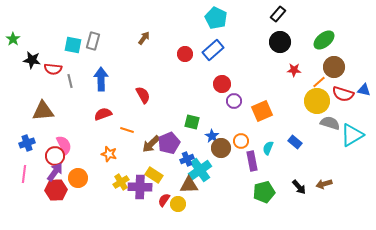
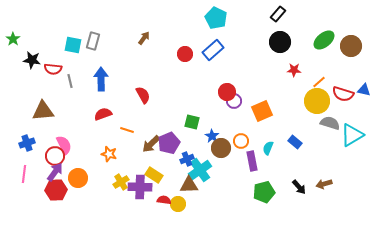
brown circle at (334, 67): moved 17 px right, 21 px up
red circle at (222, 84): moved 5 px right, 8 px down
red semicircle at (164, 200): rotated 64 degrees clockwise
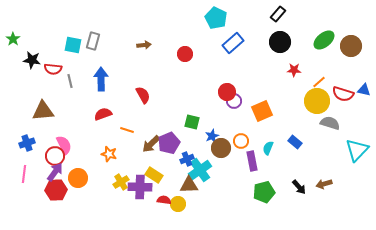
brown arrow at (144, 38): moved 7 px down; rotated 48 degrees clockwise
blue rectangle at (213, 50): moved 20 px right, 7 px up
cyan triangle at (352, 135): moved 5 px right, 15 px down; rotated 15 degrees counterclockwise
blue star at (212, 136): rotated 16 degrees clockwise
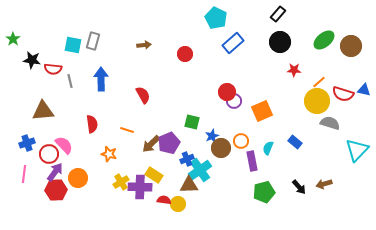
red semicircle at (103, 114): moved 11 px left, 10 px down; rotated 102 degrees clockwise
pink semicircle at (64, 145): rotated 18 degrees counterclockwise
red circle at (55, 156): moved 6 px left, 2 px up
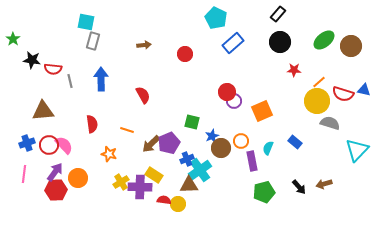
cyan square at (73, 45): moved 13 px right, 23 px up
red circle at (49, 154): moved 9 px up
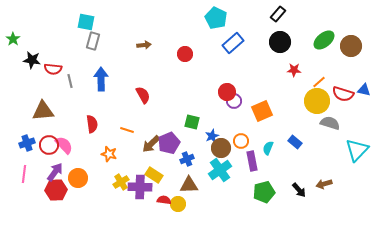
cyan cross at (200, 170): moved 20 px right
black arrow at (299, 187): moved 3 px down
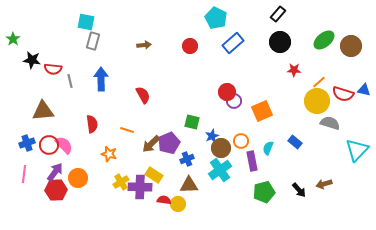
red circle at (185, 54): moved 5 px right, 8 px up
